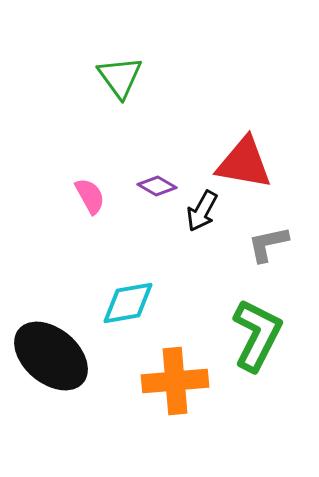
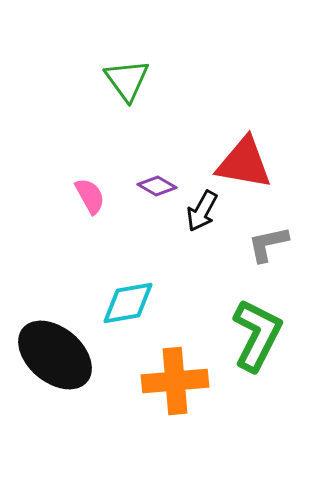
green triangle: moved 7 px right, 3 px down
black ellipse: moved 4 px right, 1 px up
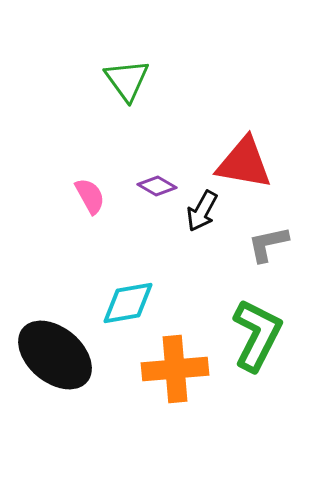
orange cross: moved 12 px up
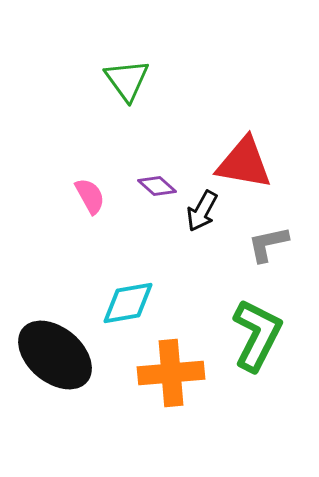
purple diamond: rotated 12 degrees clockwise
orange cross: moved 4 px left, 4 px down
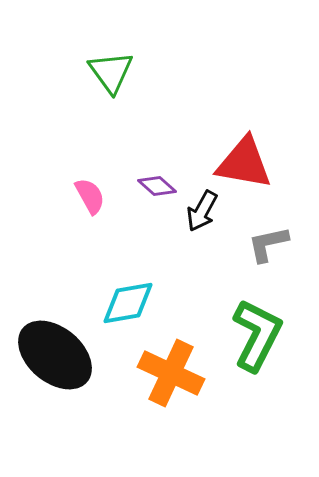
green triangle: moved 16 px left, 8 px up
orange cross: rotated 30 degrees clockwise
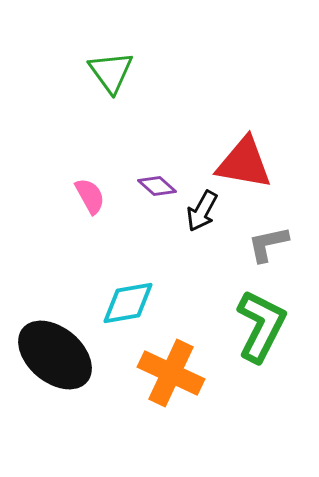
green L-shape: moved 4 px right, 9 px up
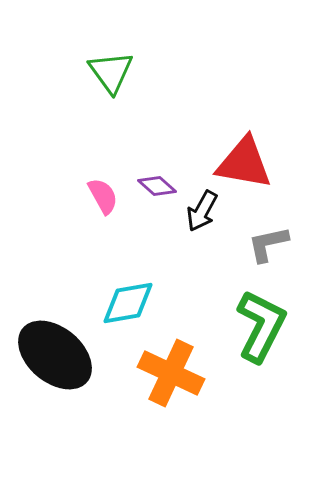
pink semicircle: moved 13 px right
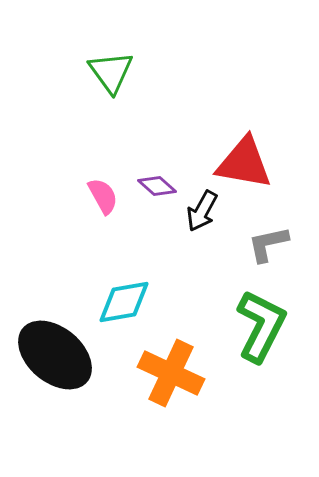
cyan diamond: moved 4 px left, 1 px up
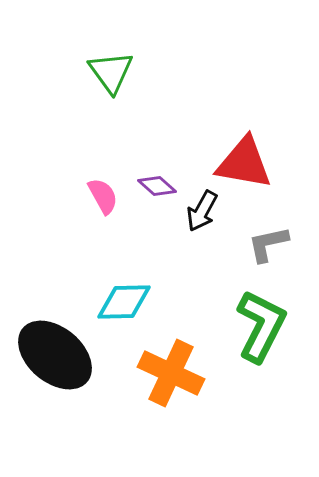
cyan diamond: rotated 8 degrees clockwise
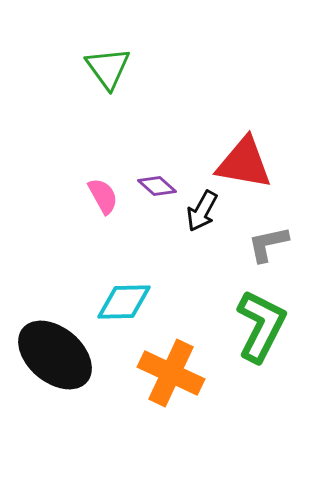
green triangle: moved 3 px left, 4 px up
